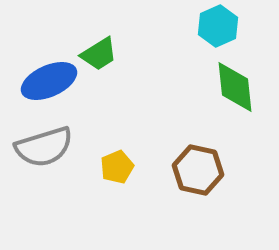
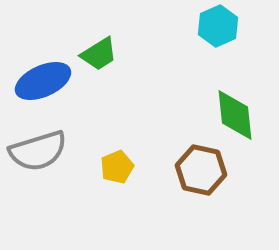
blue ellipse: moved 6 px left
green diamond: moved 28 px down
gray semicircle: moved 6 px left, 4 px down
brown hexagon: moved 3 px right
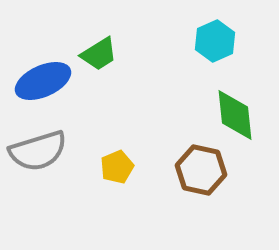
cyan hexagon: moved 3 px left, 15 px down
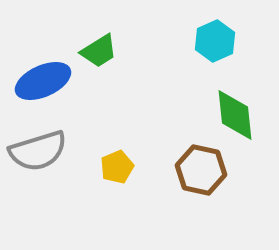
green trapezoid: moved 3 px up
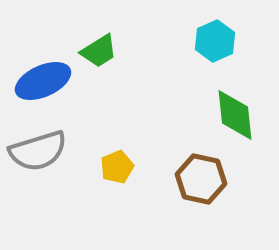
brown hexagon: moved 9 px down
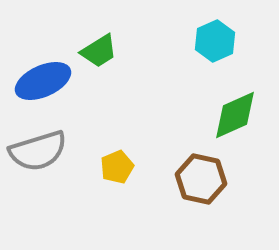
green diamond: rotated 72 degrees clockwise
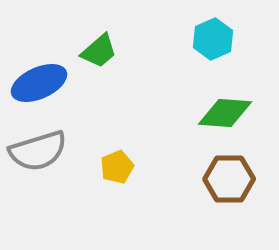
cyan hexagon: moved 2 px left, 2 px up
green trapezoid: rotated 9 degrees counterclockwise
blue ellipse: moved 4 px left, 2 px down
green diamond: moved 10 px left, 2 px up; rotated 28 degrees clockwise
brown hexagon: moved 28 px right; rotated 12 degrees counterclockwise
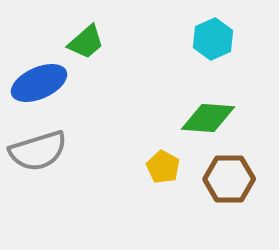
green trapezoid: moved 13 px left, 9 px up
green diamond: moved 17 px left, 5 px down
yellow pentagon: moved 46 px right; rotated 20 degrees counterclockwise
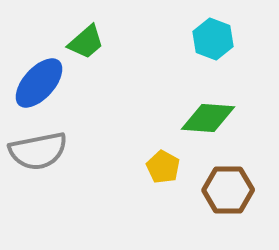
cyan hexagon: rotated 15 degrees counterclockwise
blue ellipse: rotated 24 degrees counterclockwise
gray semicircle: rotated 6 degrees clockwise
brown hexagon: moved 1 px left, 11 px down
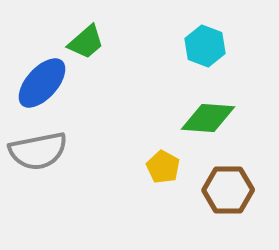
cyan hexagon: moved 8 px left, 7 px down
blue ellipse: moved 3 px right
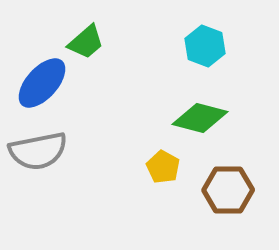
green diamond: moved 8 px left; rotated 10 degrees clockwise
